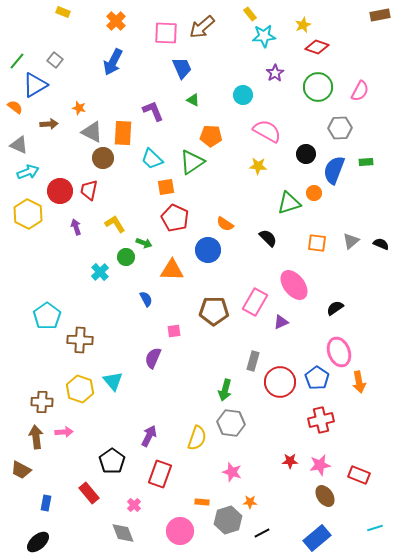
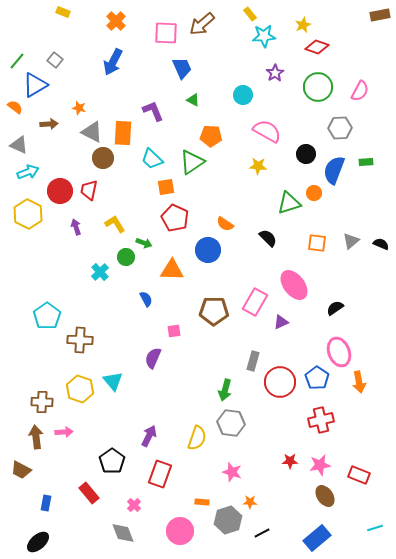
brown arrow at (202, 27): moved 3 px up
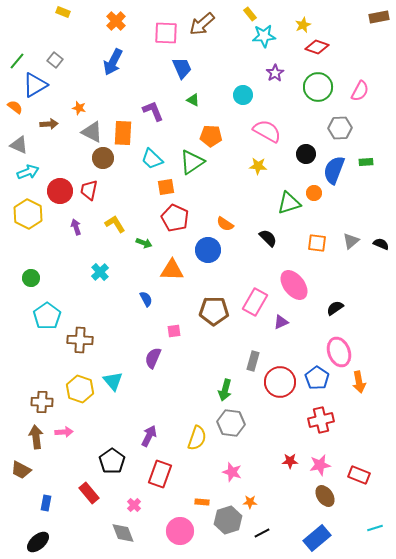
brown rectangle at (380, 15): moved 1 px left, 2 px down
green circle at (126, 257): moved 95 px left, 21 px down
